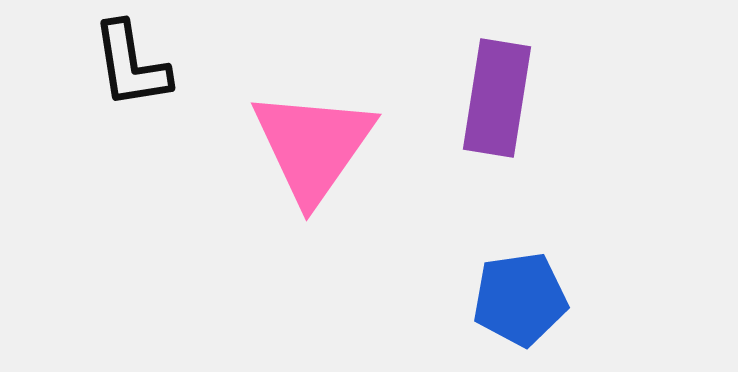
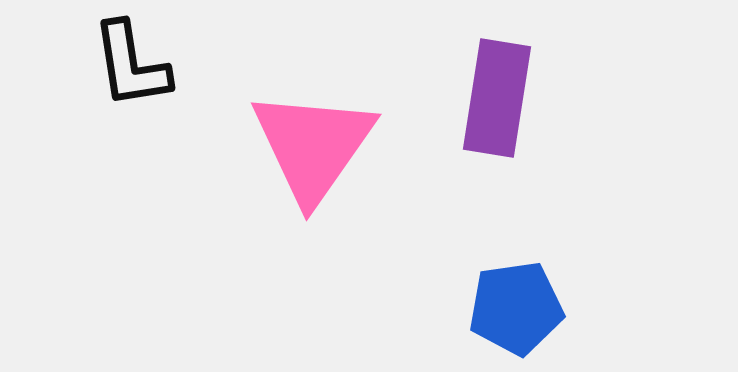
blue pentagon: moved 4 px left, 9 px down
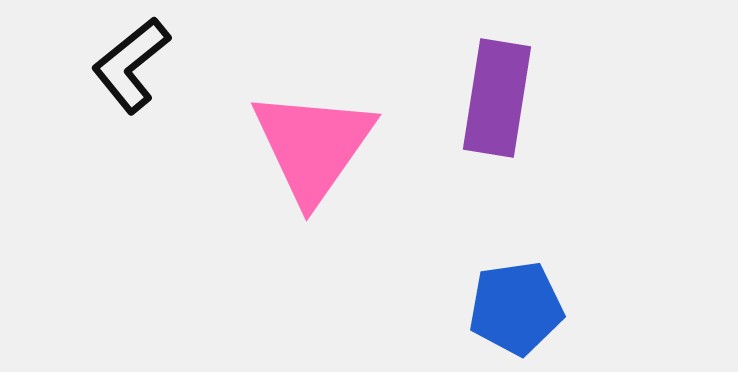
black L-shape: rotated 60 degrees clockwise
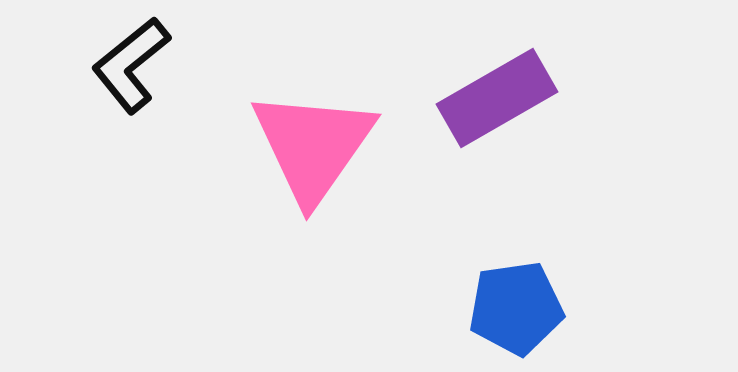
purple rectangle: rotated 51 degrees clockwise
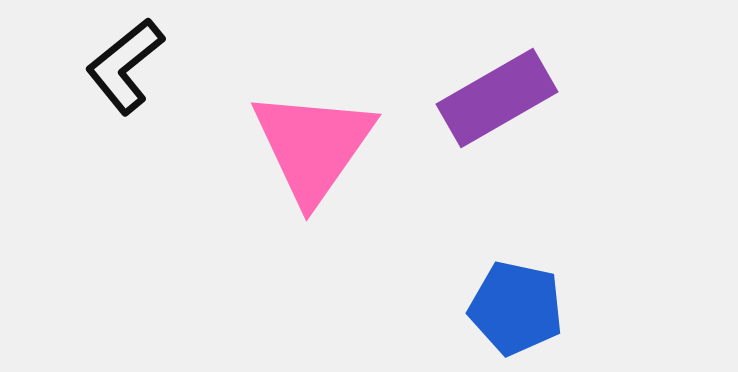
black L-shape: moved 6 px left, 1 px down
blue pentagon: rotated 20 degrees clockwise
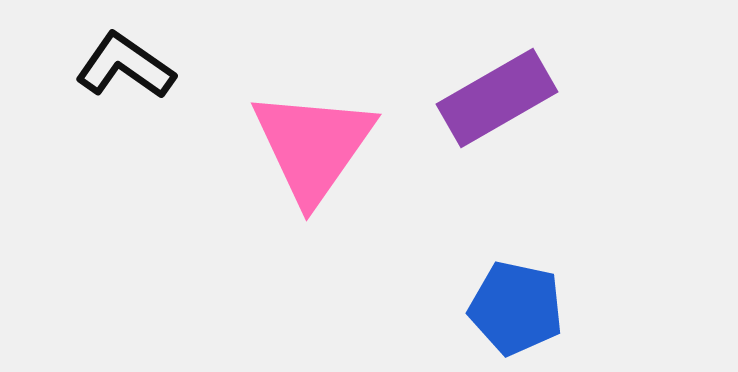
black L-shape: rotated 74 degrees clockwise
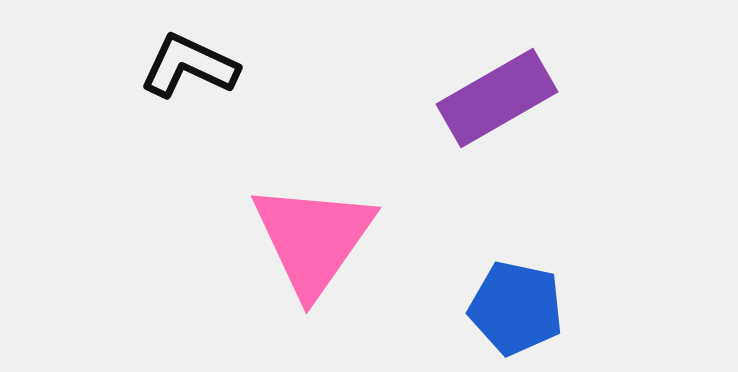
black L-shape: moved 64 px right; rotated 10 degrees counterclockwise
pink triangle: moved 93 px down
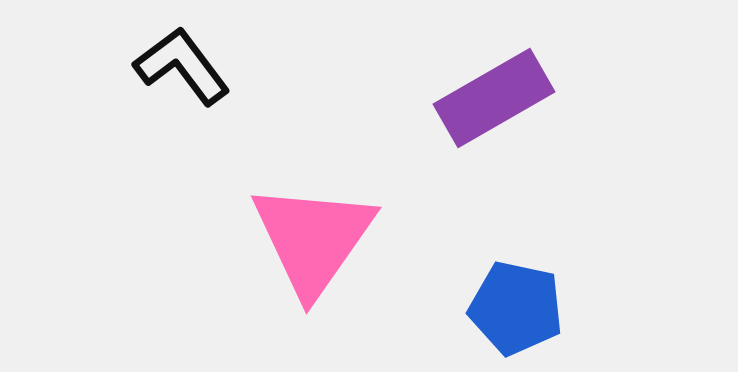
black L-shape: moved 7 px left; rotated 28 degrees clockwise
purple rectangle: moved 3 px left
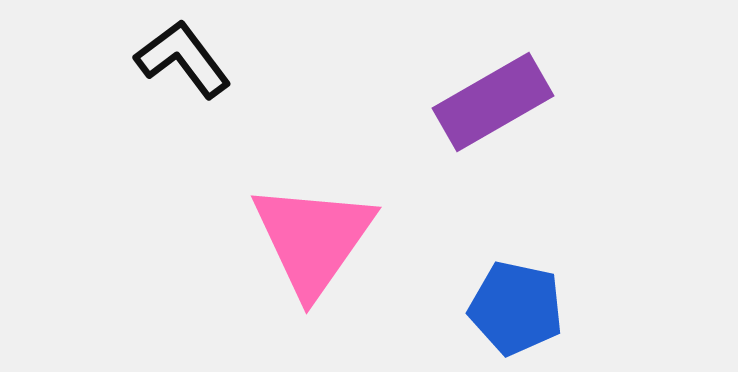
black L-shape: moved 1 px right, 7 px up
purple rectangle: moved 1 px left, 4 px down
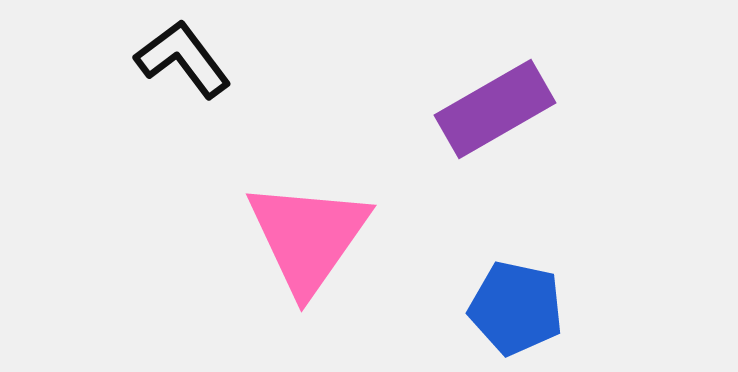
purple rectangle: moved 2 px right, 7 px down
pink triangle: moved 5 px left, 2 px up
